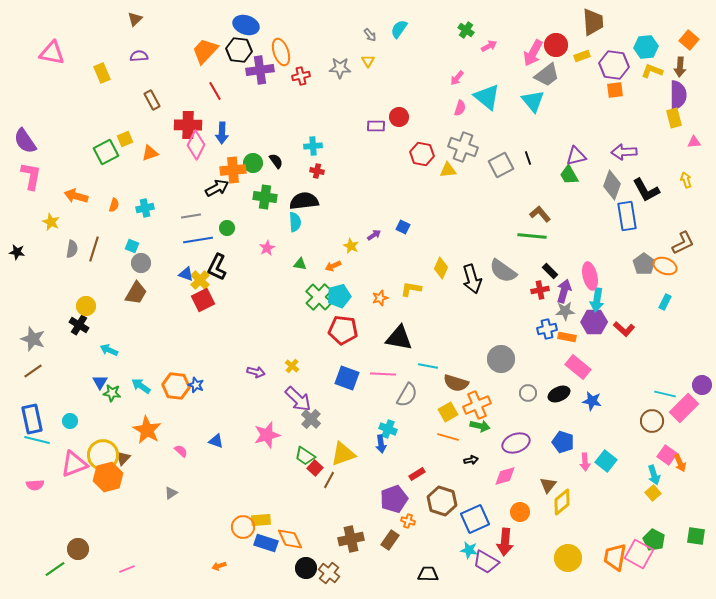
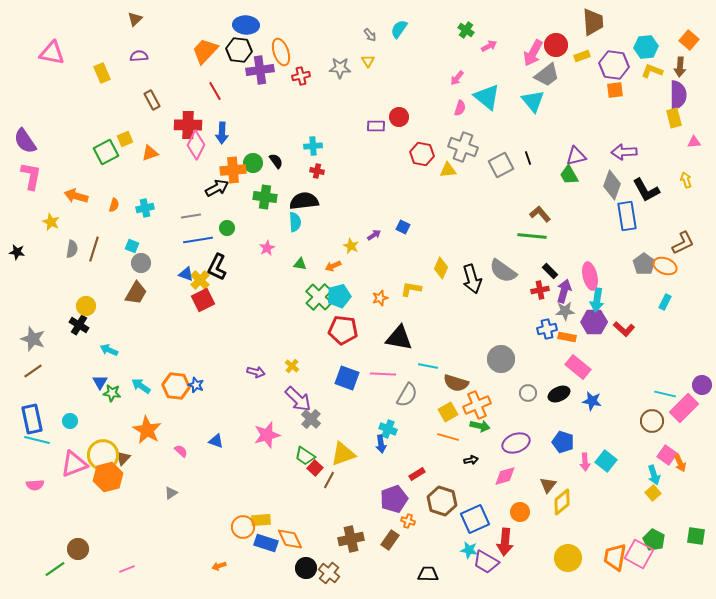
blue ellipse at (246, 25): rotated 15 degrees counterclockwise
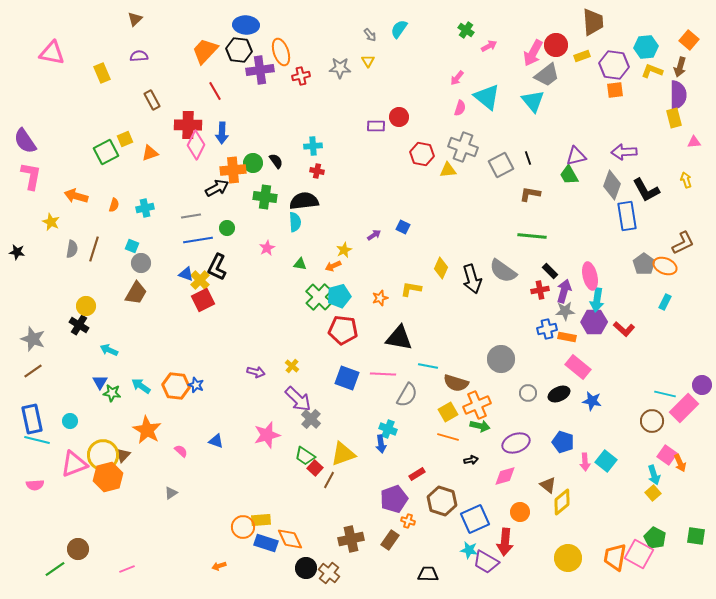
brown arrow at (680, 67): rotated 12 degrees clockwise
brown L-shape at (540, 214): moved 10 px left, 20 px up; rotated 40 degrees counterclockwise
yellow star at (351, 246): moved 7 px left, 4 px down; rotated 21 degrees clockwise
brown triangle at (123, 458): moved 3 px up
brown triangle at (548, 485): rotated 30 degrees counterclockwise
green pentagon at (654, 540): moved 1 px right, 2 px up
